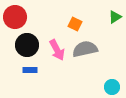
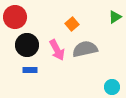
orange square: moved 3 px left; rotated 24 degrees clockwise
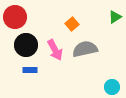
black circle: moved 1 px left
pink arrow: moved 2 px left
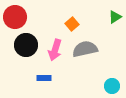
pink arrow: rotated 45 degrees clockwise
blue rectangle: moved 14 px right, 8 px down
cyan circle: moved 1 px up
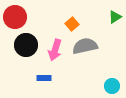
gray semicircle: moved 3 px up
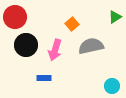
gray semicircle: moved 6 px right
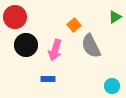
orange square: moved 2 px right, 1 px down
gray semicircle: rotated 105 degrees counterclockwise
blue rectangle: moved 4 px right, 1 px down
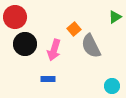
orange square: moved 4 px down
black circle: moved 1 px left, 1 px up
pink arrow: moved 1 px left
